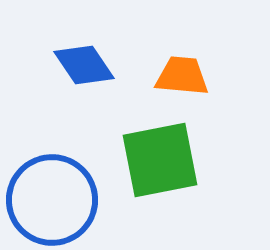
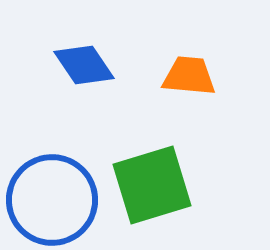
orange trapezoid: moved 7 px right
green square: moved 8 px left, 25 px down; rotated 6 degrees counterclockwise
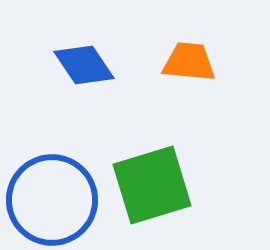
orange trapezoid: moved 14 px up
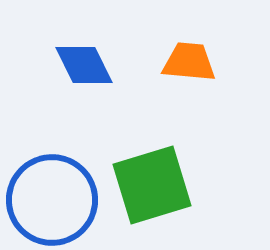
blue diamond: rotated 8 degrees clockwise
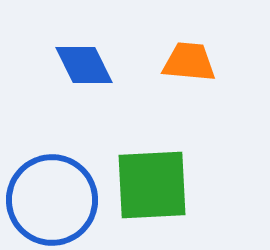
green square: rotated 14 degrees clockwise
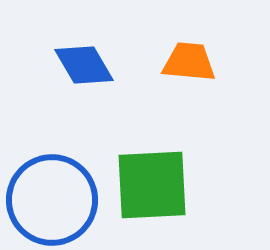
blue diamond: rotated 4 degrees counterclockwise
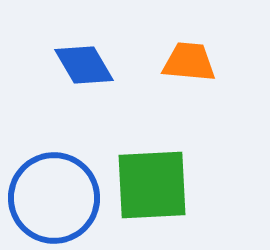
blue circle: moved 2 px right, 2 px up
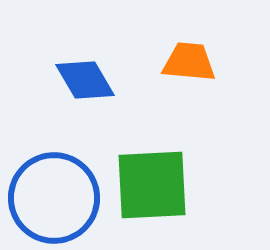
blue diamond: moved 1 px right, 15 px down
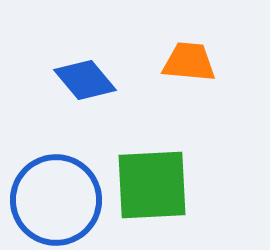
blue diamond: rotated 10 degrees counterclockwise
blue circle: moved 2 px right, 2 px down
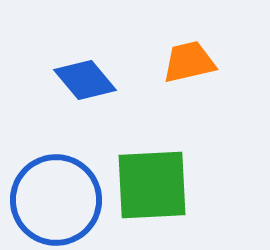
orange trapezoid: rotated 18 degrees counterclockwise
